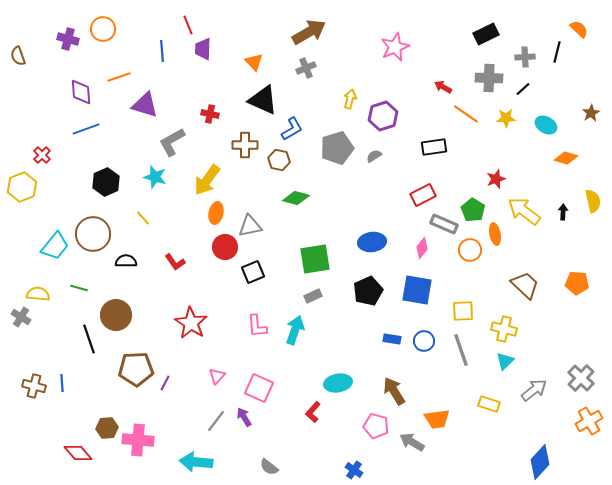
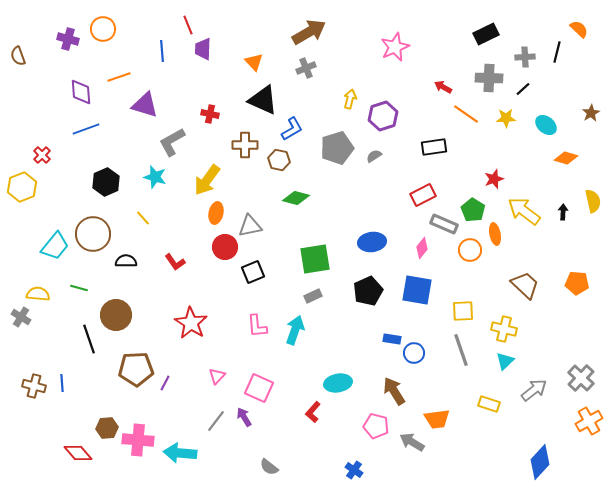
cyan ellipse at (546, 125): rotated 10 degrees clockwise
red star at (496, 179): moved 2 px left
blue circle at (424, 341): moved 10 px left, 12 px down
cyan arrow at (196, 462): moved 16 px left, 9 px up
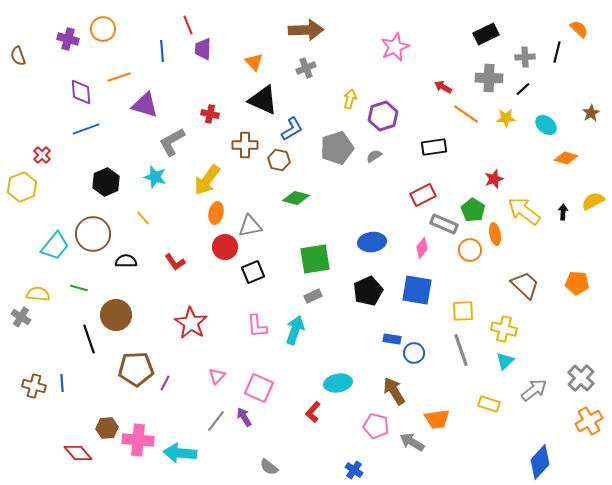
brown arrow at (309, 32): moved 3 px left, 2 px up; rotated 28 degrees clockwise
yellow semicircle at (593, 201): rotated 105 degrees counterclockwise
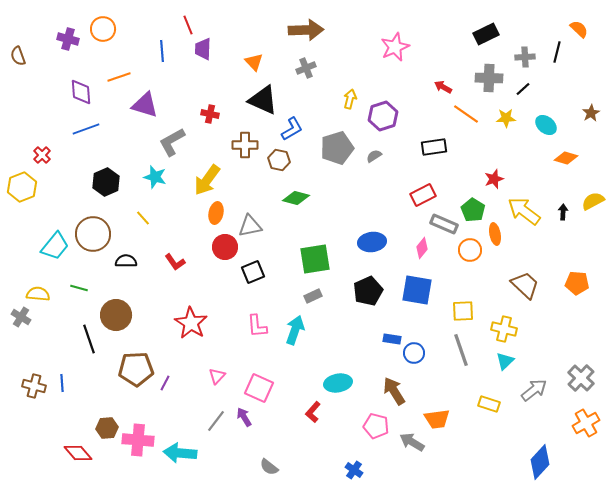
orange cross at (589, 421): moved 3 px left, 2 px down
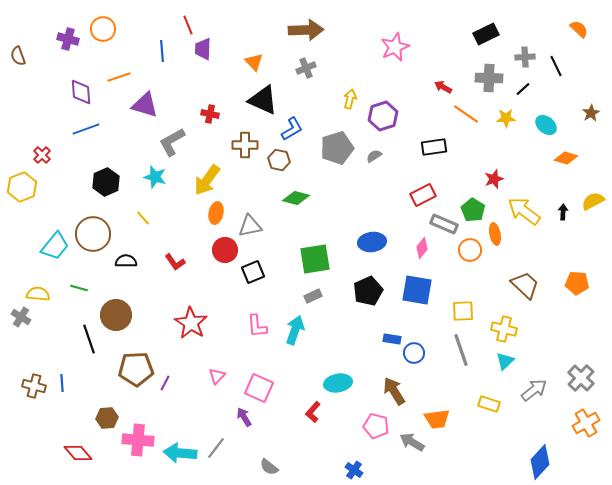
black line at (557, 52): moved 1 px left, 14 px down; rotated 40 degrees counterclockwise
red circle at (225, 247): moved 3 px down
gray line at (216, 421): moved 27 px down
brown hexagon at (107, 428): moved 10 px up
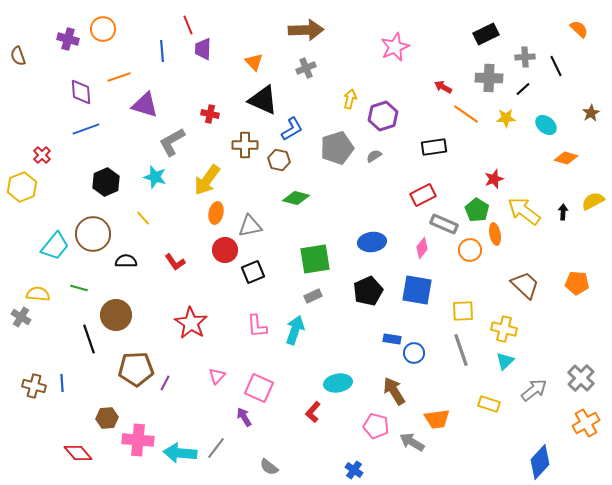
green pentagon at (473, 210): moved 4 px right
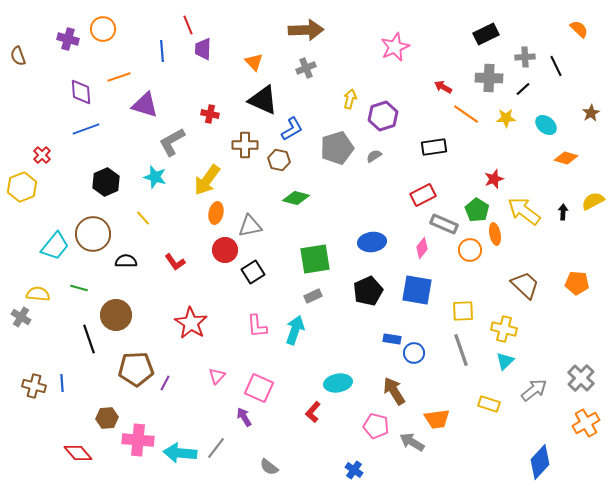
black square at (253, 272): rotated 10 degrees counterclockwise
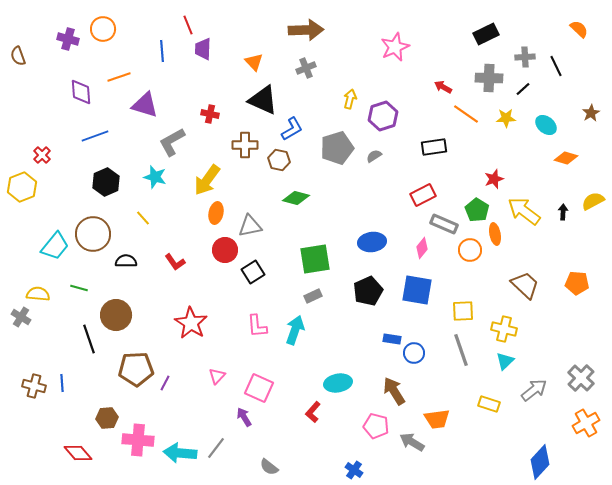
blue line at (86, 129): moved 9 px right, 7 px down
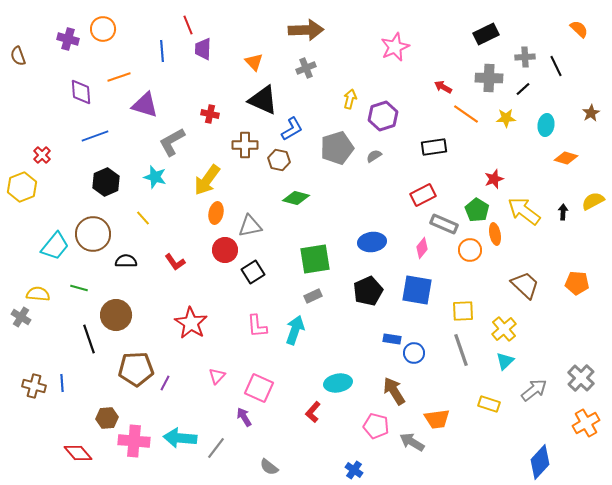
cyan ellipse at (546, 125): rotated 60 degrees clockwise
yellow cross at (504, 329): rotated 35 degrees clockwise
pink cross at (138, 440): moved 4 px left, 1 px down
cyan arrow at (180, 453): moved 15 px up
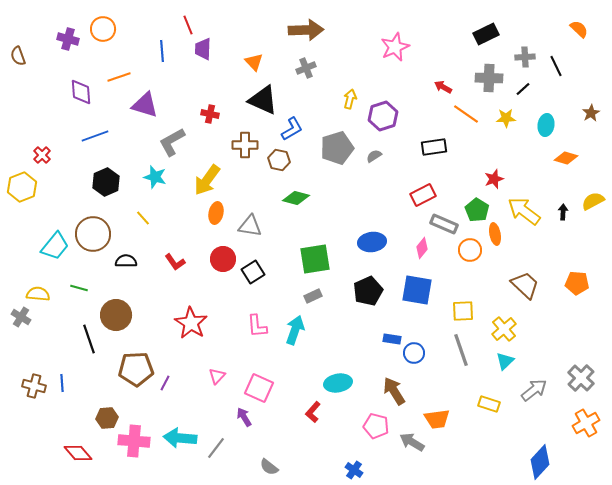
gray triangle at (250, 226): rotated 20 degrees clockwise
red circle at (225, 250): moved 2 px left, 9 px down
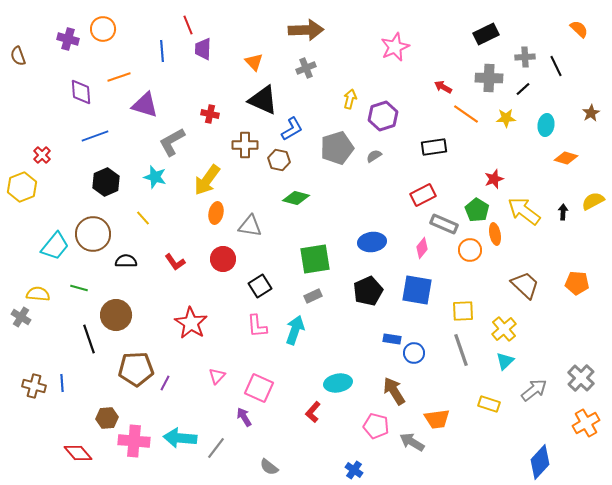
black square at (253, 272): moved 7 px right, 14 px down
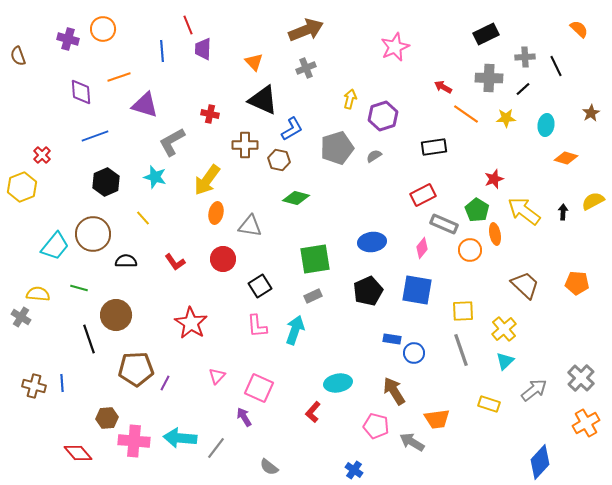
brown arrow at (306, 30): rotated 20 degrees counterclockwise
